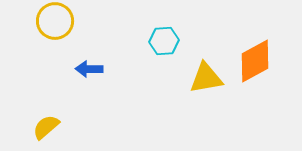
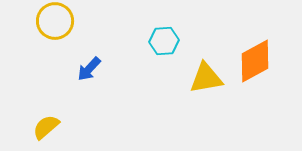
blue arrow: rotated 48 degrees counterclockwise
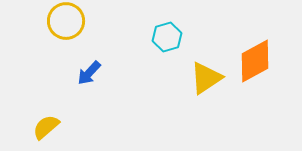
yellow circle: moved 11 px right
cyan hexagon: moved 3 px right, 4 px up; rotated 12 degrees counterclockwise
blue arrow: moved 4 px down
yellow triangle: rotated 24 degrees counterclockwise
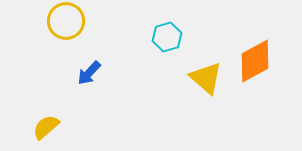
yellow triangle: rotated 45 degrees counterclockwise
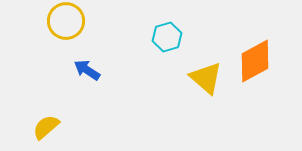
blue arrow: moved 2 px left, 3 px up; rotated 80 degrees clockwise
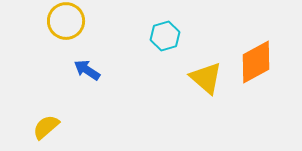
cyan hexagon: moved 2 px left, 1 px up
orange diamond: moved 1 px right, 1 px down
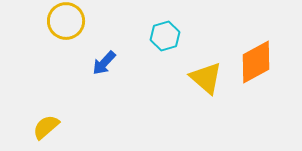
blue arrow: moved 17 px right, 7 px up; rotated 80 degrees counterclockwise
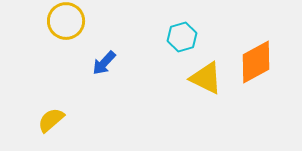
cyan hexagon: moved 17 px right, 1 px down
yellow triangle: rotated 15 degrees counterclockwise
yellow semicircle: moved 5 px right, 7 px up
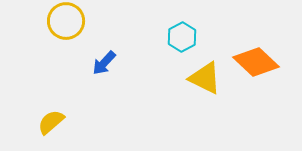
cyan hexagon: rotated 12 degrees counterclockwise
orange diamond: rotated 72 degrees clockwise
yellow triangle: moved 1 px left
yellow semicircle: moved 2 px down
